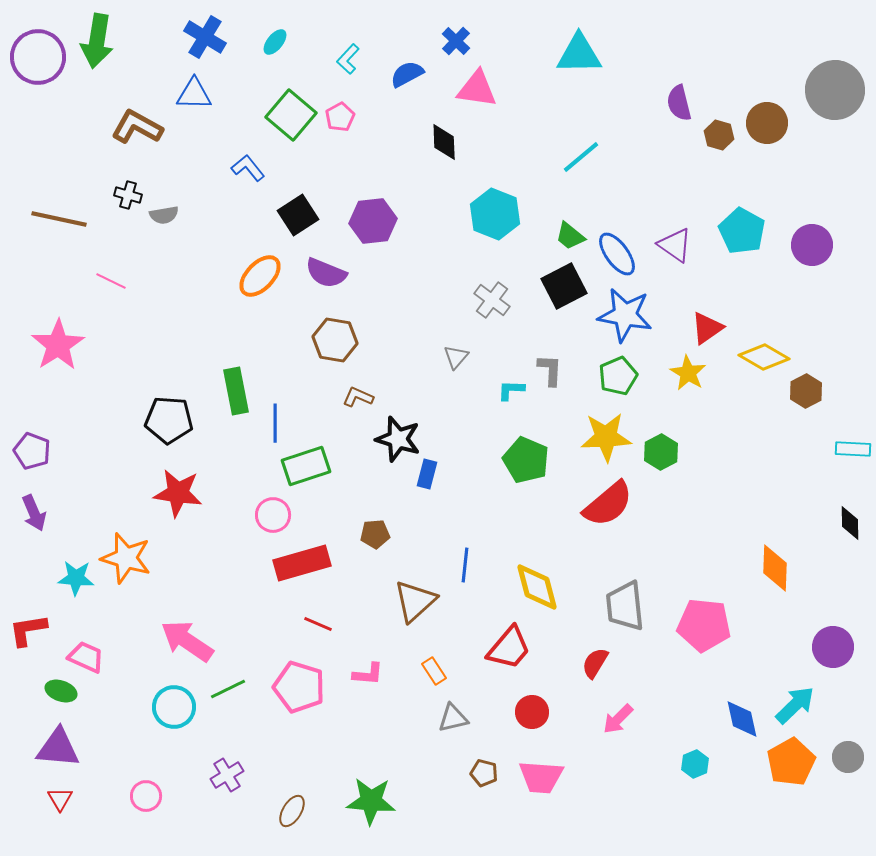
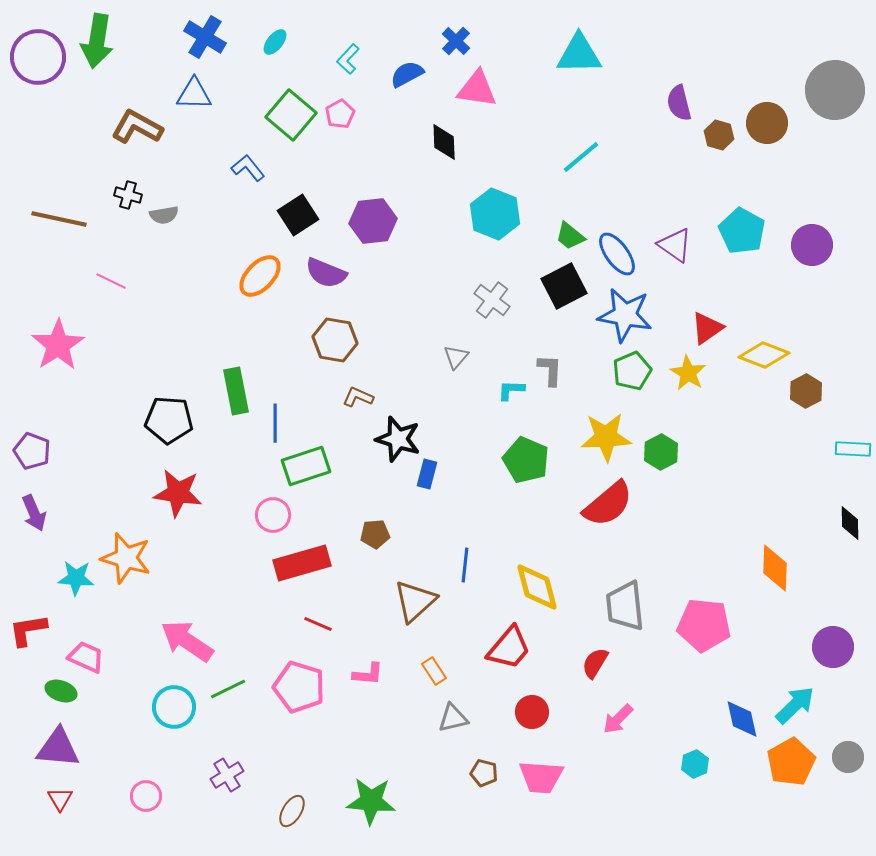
pink pentagon at (340, 117): moved 3 px up
yellow diamond at (764, 357): moved 2 px up; rotated 9 degrees counterclockwise
green pentagon at (618, 376): moved 14 px right, 5 px up
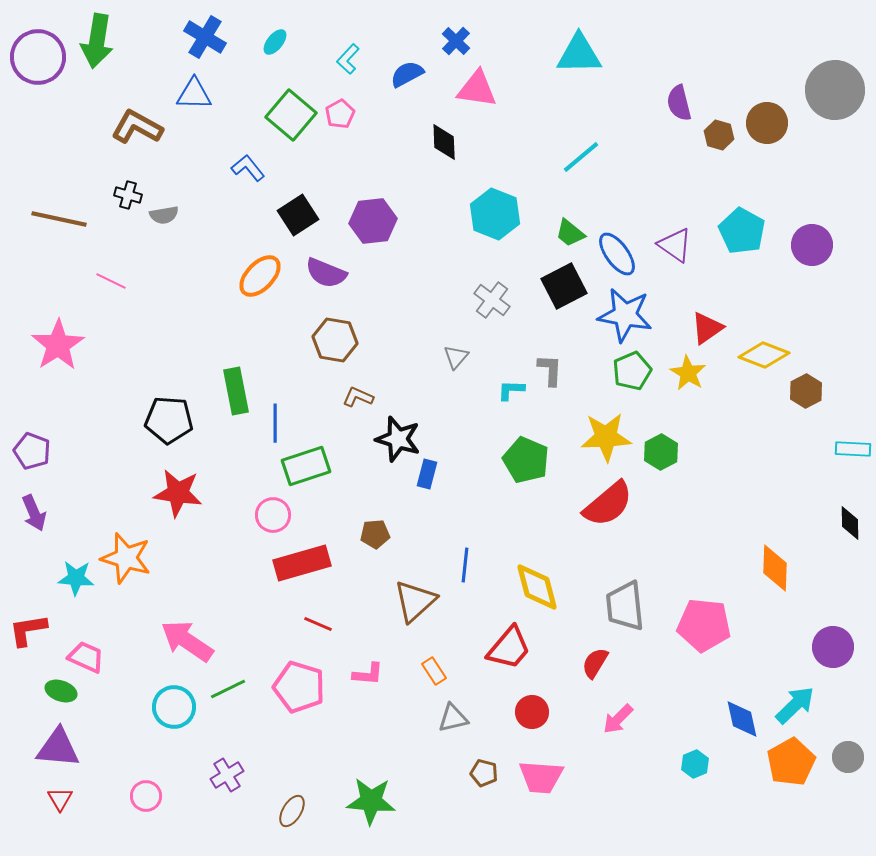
green trapezoid at (570, 236): moved 3 px up
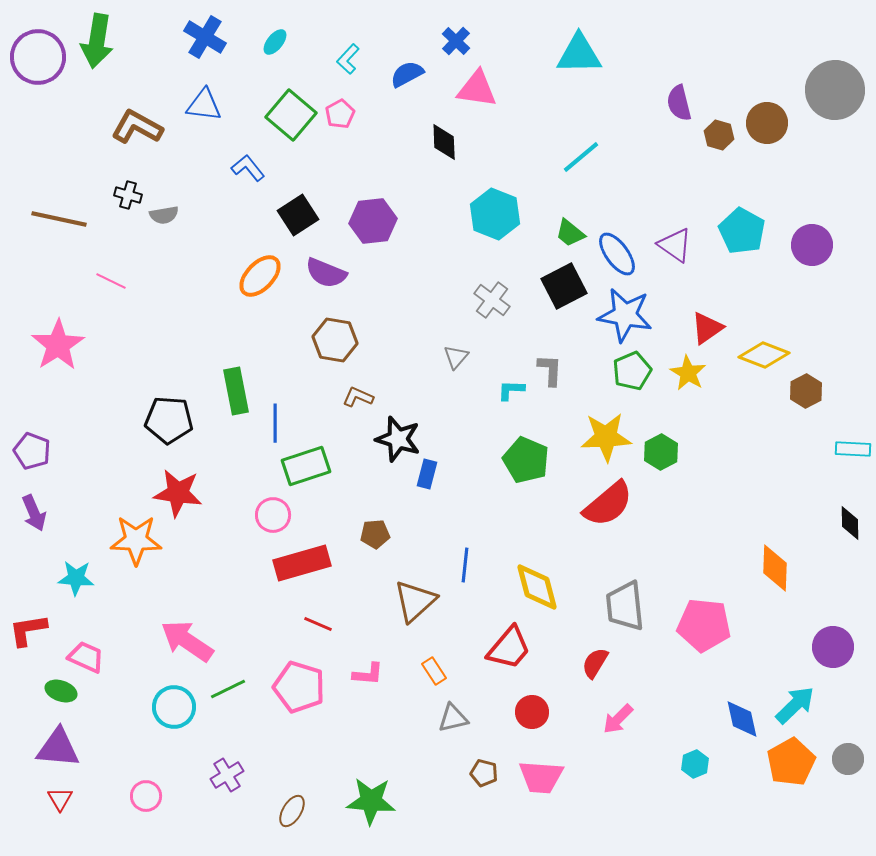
blue triangle at (194, 94): moved 10 px right, 11 px down; rotated 6 degrees clockwise
orange star at (126, 558): moved 10 px right, 18 px up; rotated 15 degrees counterclockwise
gray circle at (848, 757): moved 2 px down
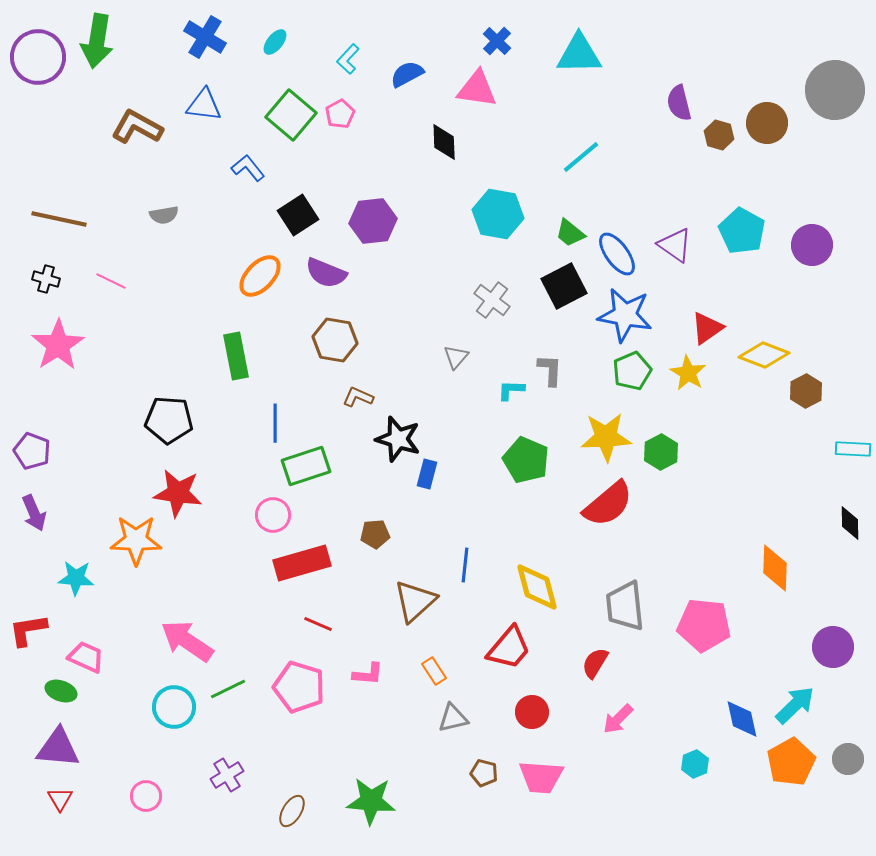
blue cross at (456, 41): moved 41 px right
black cross at (128, 195): moved 82 px left, 84 px down
cyan hexagon at (495, 214): moved 3 px right; rotated 12 degrees counterclockwise
green rectangle at (236, 391): moved 35 px up
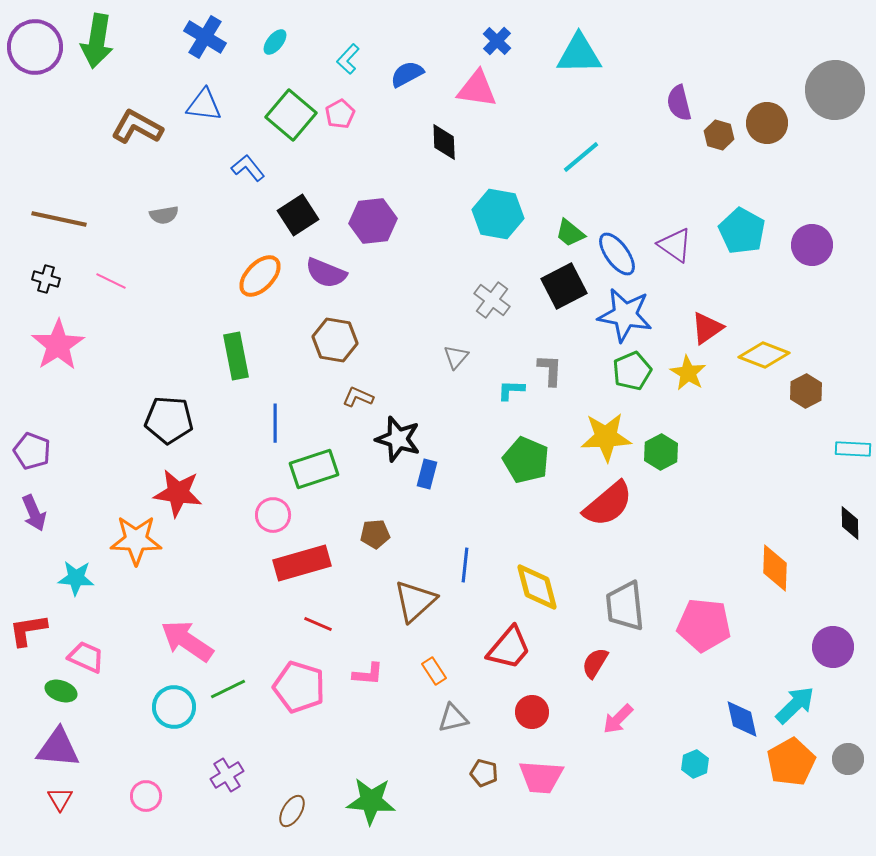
purple circle at (38, 57): moved 3 px left, 10 px up
green rectangle at (306, 466): moved 8 px right, 3 px down
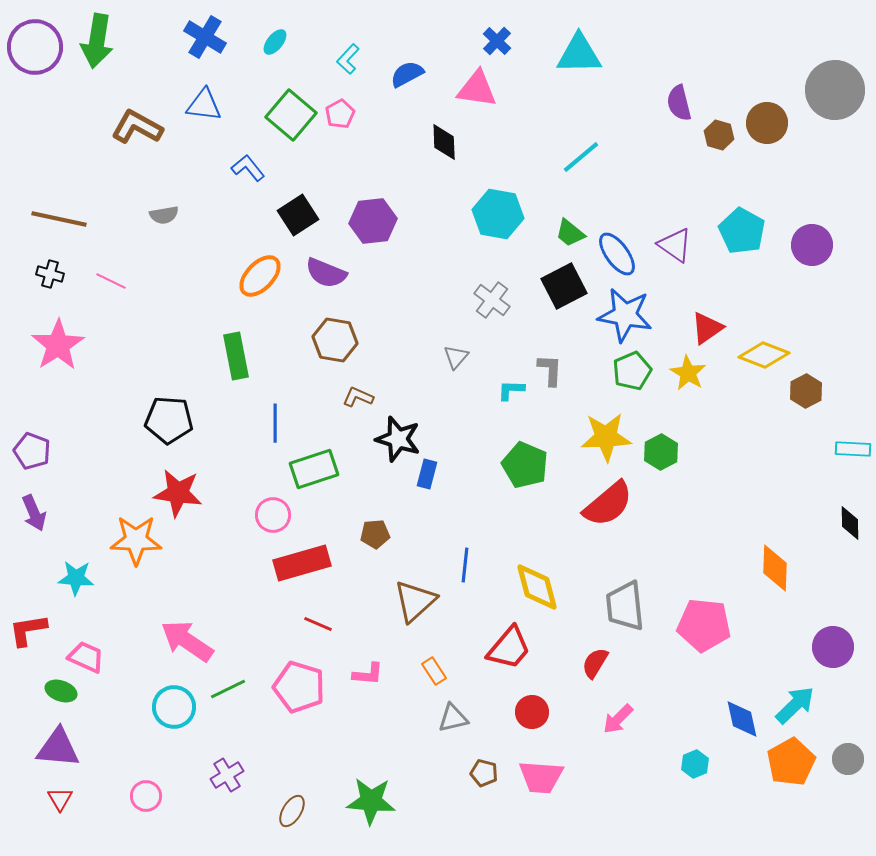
black cross at (46, 279): moved 4 px right, 5 px up
green pentagon at (526, 460): moved 1 px left, 5 px down
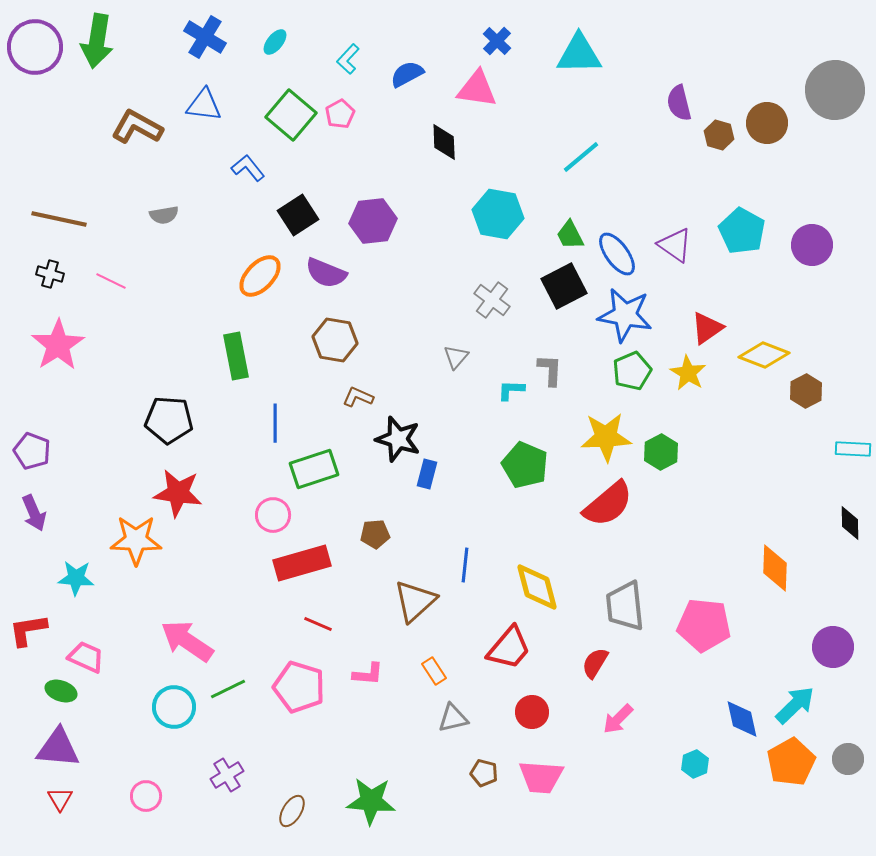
green trapezoid at (570, 233): moved 2 px down; rotated 24 degrees clockwise
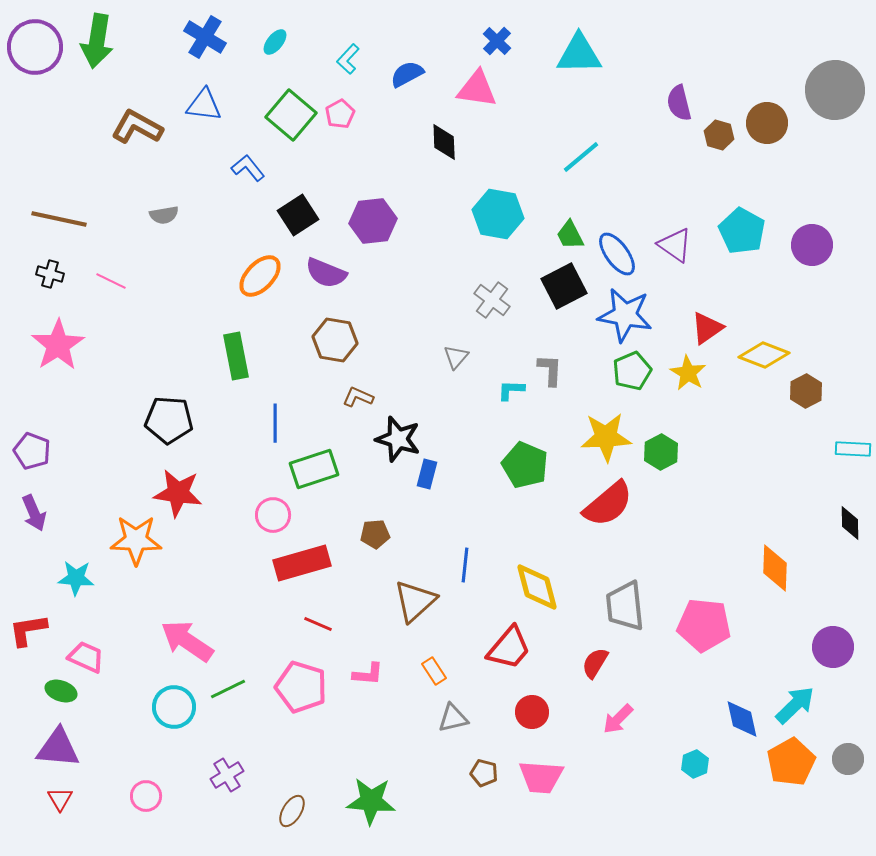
pink pentagon at (299, 687): moved 2 px right
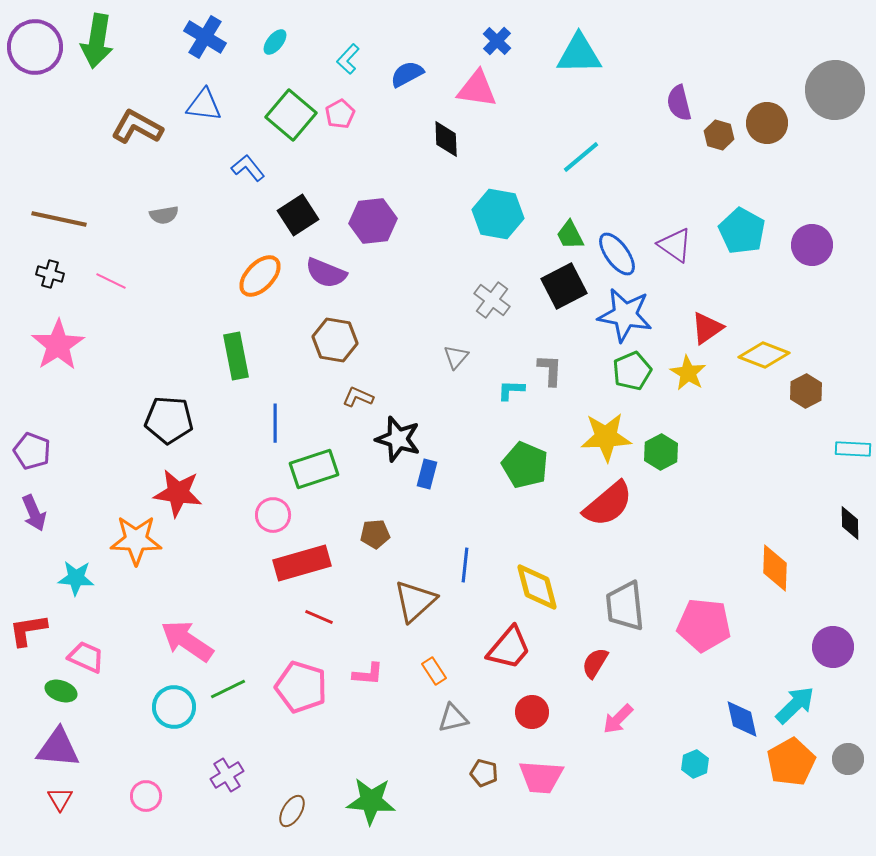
black diamond at (444, 142): moved 2 px right, 3 px up
red line at (318, 624): moved 1 px right, 7 px up
